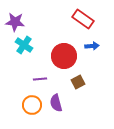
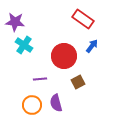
blue arrow: rotated 48 degrees counterclockwise
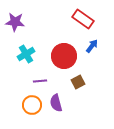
cyan cross: moved 2 px right, 9 px down; rotated 24 degrees clockwise
purple line: moved 2 px down
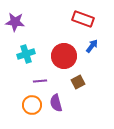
red rectangle: rotated 15 degrees counterclockwise
cyan cross: rotated 12 degrees clockwise
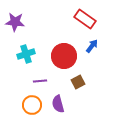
red rectangle: moved 2 px right; rotated 15 degrees clockwise
purple semicircle: moved 2 px right, 1 px down
